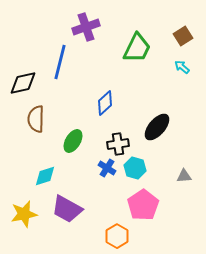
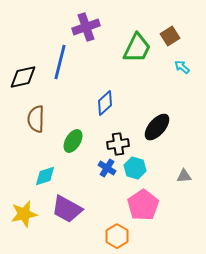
brown square: moved 13 px left
black diamond: moved 6 px up
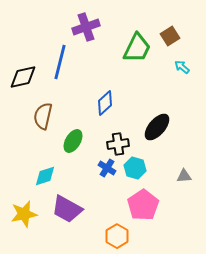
brown semicircle: moved 7 px right, 3 px up; rotated 12 degrees clockwise
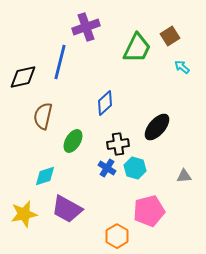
pink pentagon: moved 6 px right, 6 px down; rotated 20 degrees clockwise
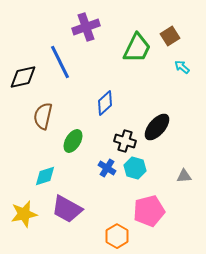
blue line: rotated 40 degrees counterclockwise
black cross: moved 7 px right, 3 px up; rotated 25 degrees clockwise
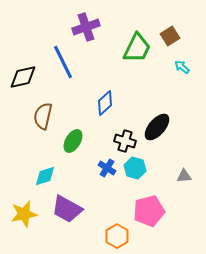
blue line: moved 3 px right
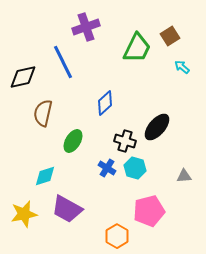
brown semicircle: moved 3 px up
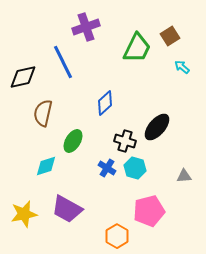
cyan diamond: moved 1 px right, 10 px up
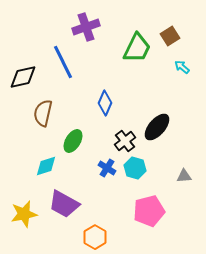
blue diamond: rotated 25 degrees counterclockwise
black cross: rotated 35 degrees clockwise
purple trapezoid: moved 3 px left, 5 px up
orange hexagon: moved 22 px left, 1 px down
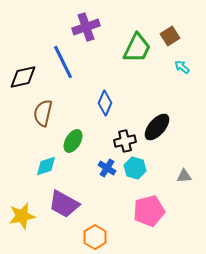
black cross: rotated 25 degrees clockwise
yellow star: moved 2 px left, 2 px down
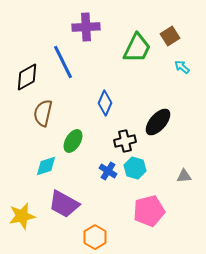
purple cross: rotated 16 degrees clockwise
black diamond: moved 4 px right; rotated 16 degrees counterclockwise
black ellipse: moved 1 px right, 5 px up
blue cross: moved 1 px right, 3 px down
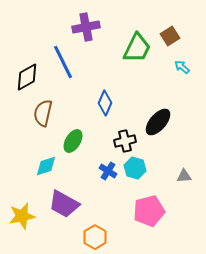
purple cross: rotated 8 degrees counterclockwise
